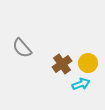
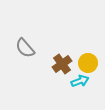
gray semicircle: moved 3 px right
cyan arrow: moved 1 px left, 3 px up
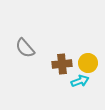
brown cross: rotated 30 degrees clockwise
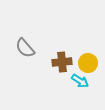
brown cross: moved 2 px up
cyan arrow: rotated 54 degrees clockwise
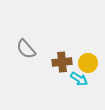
gray semicircle: moved 1 px right, 1 px down
cyan arrow: moved 1 px left, 2 px up
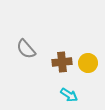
cyan arrow: moved 10 px left, 16 px down
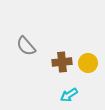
gray semicircle: moved 3 px up
cyan arrow: rotated 114 degrees clockwise
